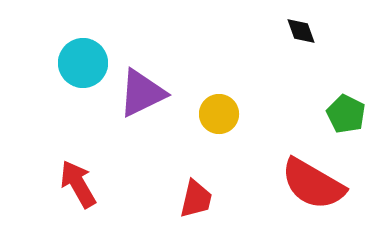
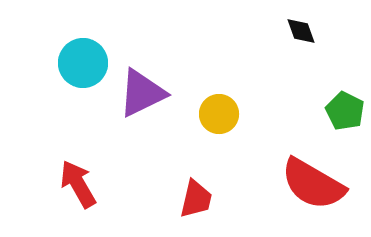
green pentagon: moved 1 px left, 3 px up
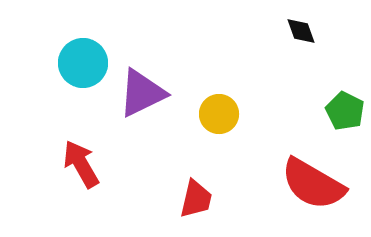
red arrow: moved 3 px right, 20 px up
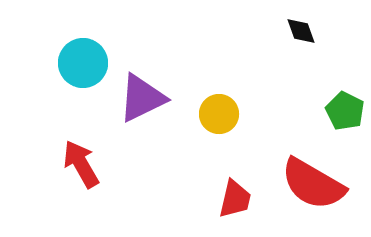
purple triangle: moved 5 px down
red trapezoid: moved 39 px right
